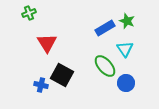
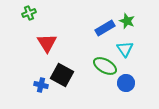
green ellipse: rotated 20 degrees counterclockwise
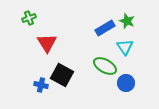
green cross: moved 5 px down
cyan triangle: moved 2 px up
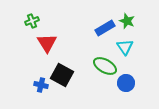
green cross: moved 3 px right, 3 px down
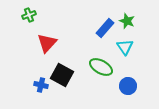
green cross: moved 3 px left, 6 px up
blue rectangle: rotated 18 degrees counterclockwise
red triangle: rotated 15 degrees clockwise
green ellipse: moved 4 px left, 1 px down
blue circle: moved 2 px right, 3 px down
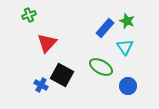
blue cross: rotated 16 degrees clockwise
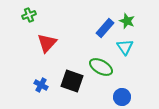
black square: moved 10 px right, 6 px down; rotated 10 degrees counterclockwise
blue circle: moved 6 px left, 11 px down
